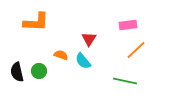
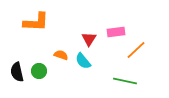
pink rectangle: moved 12 px left, 7 px down
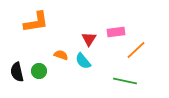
orange L-shape: rotated 12 degrees counterclockwise
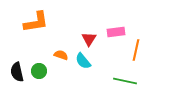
orange line: rotated 35 degrees counterclockwise
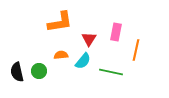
orange L-shape: moved 24 px right
pink rectangle: rotated 72 degrees counterclockwise
orange semicircle: rotated 24 degrees counterclockwise
cyan semicircle: rotated 102 degrees counterclockwise
green line: moved 14 px left, 9 px up
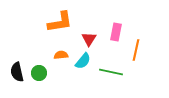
green circle: moved 2 px down
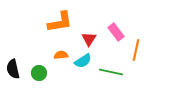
pink rectangle: rotated 48 degrees counterclockwise
cyan semicircle: rotated 18 degrees clockwise
black semicircle: moved 4 px left, 3 px up
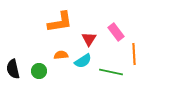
orange line: moved 2 px left, 4 px down; rotated 15 degrees counterclockwise
green circle: moved 2 px up
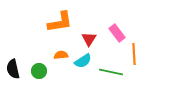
pink rectangle: moved 1 px right, 1 px down
